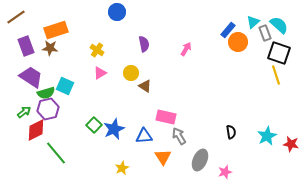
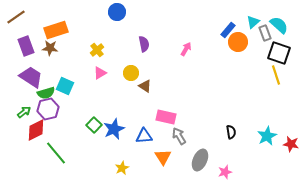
yellow cross: rotated 16 degrees clockwise
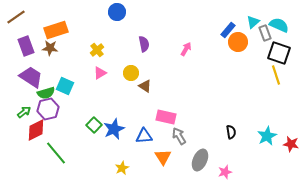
cyan semicircle: rotated 18 degrees counterclockwise
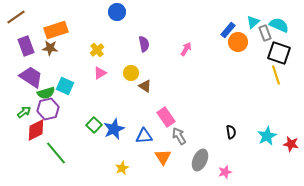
pink rectangle: rotated 42 degrees clockwise
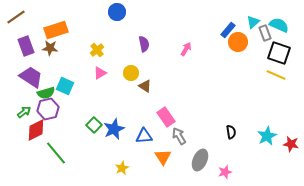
yellow line: rotated 48 degrees counterclockwise
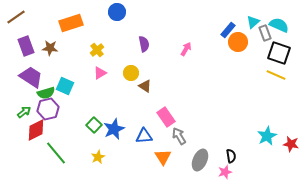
orange rectangle: moved 15 px right, 7 px up
black semicircle: moved 24 px down
yellow star: moved 24 px left, 11 px up
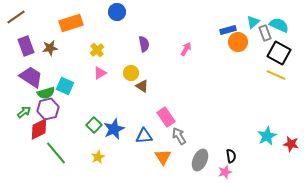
blue rectangle: rotated 35 degrees clockwise
brown star: rotated 14 degrees counterclockwise
black square: rotated 10 degrees clockwise
brown triangle: moved 3 px left
red diamond: moved 3 px right, 1 px up
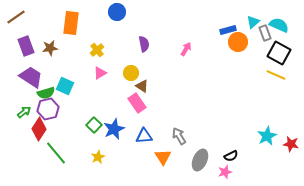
orange rectangle: rotated 65 degrees counterclockwise
pink rectangle: moved 29 px left, 14 px up
red diamond: rotated 30 degrees counterclockwise
black semicircle: rotated 72 degrees clockwise
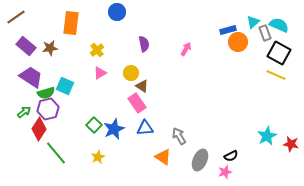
purple rectangle: rotated 30 degrees counterclockwise
blue triangle: moved 1 px right, 8 px up
orange triangle: rotated 24 degrees counterclockwise
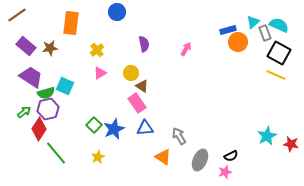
brown line: moved 1 px right, 2 px up
